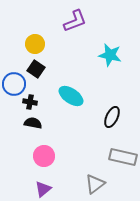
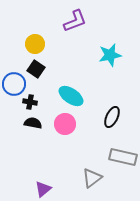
cyan star: rotated 25 degrees counterclockwise
pink circle: moved 21 px right, 32 px up
gray triangle: moved 3 px left, 6 px up
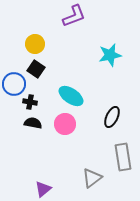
purple L-shape: moved 1 px left, 5 px up
gray rectangle: rotated 68 degrees clockwise
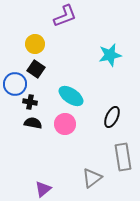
purple L-shape: moved 9 px left
blue circle: moved 1 px right
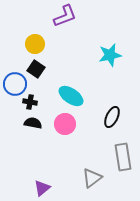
purple triangle: moved 1 px left, 1 px up
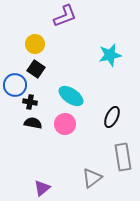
blue circle: moved 1 px down
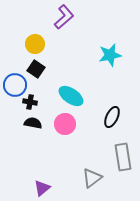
purple L-shape: moved 1 px left, 1 px down; rotated 20 degrees counterclockwise
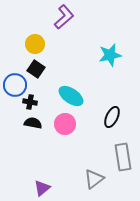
gray triangle: moved 2 px right, 1 px down
